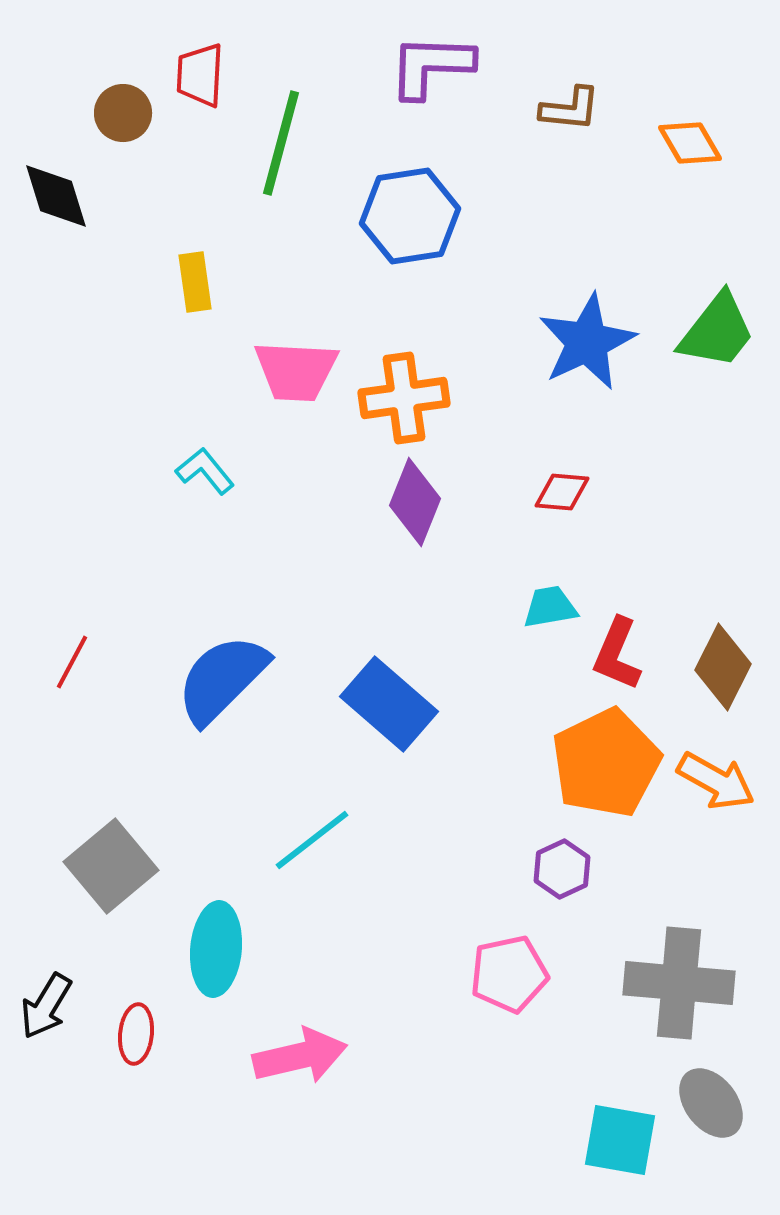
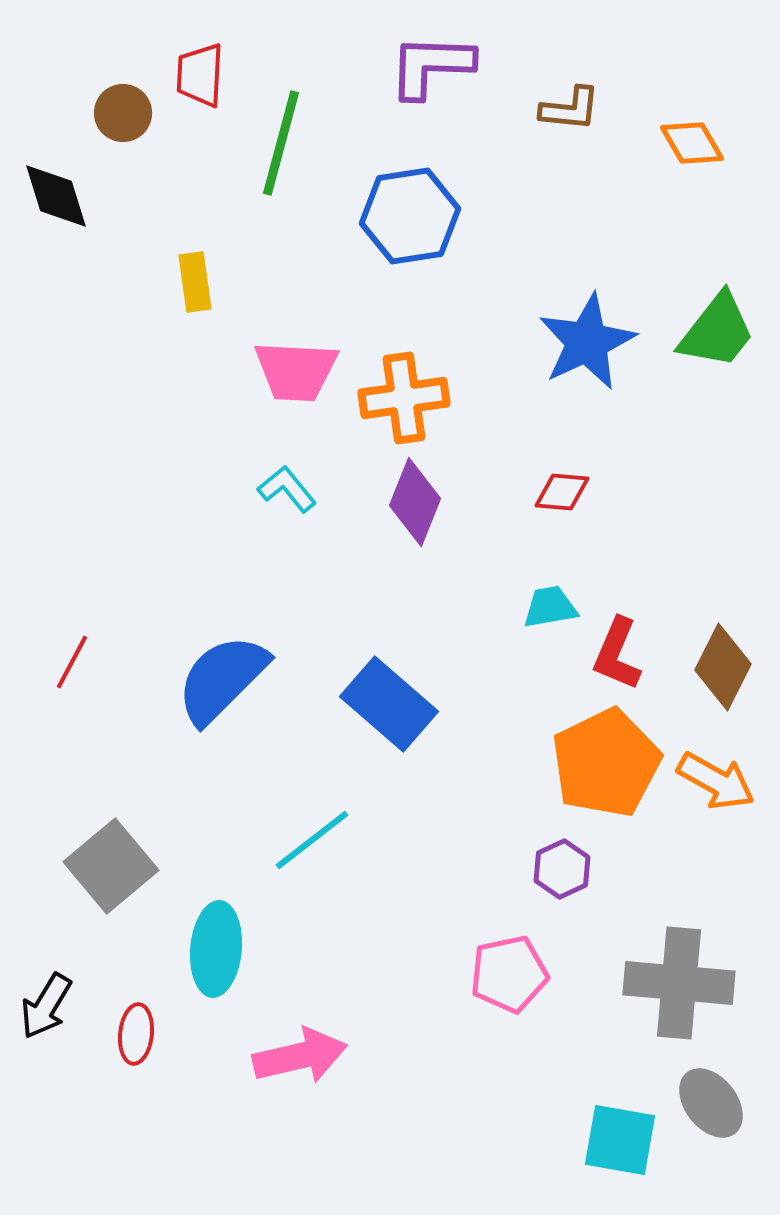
orange diamond: moved 2 px right
cyan L-shape: moved 82 px right, 18 px down
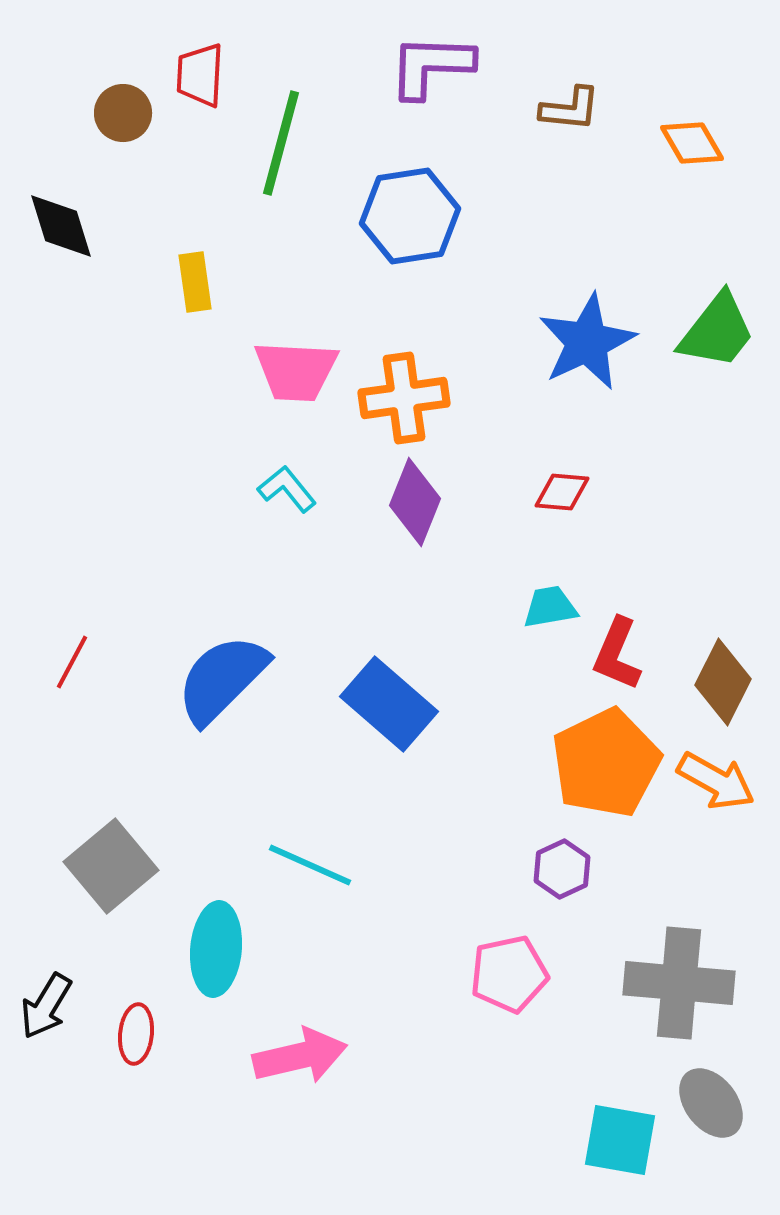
black diamond: moved 5 px right, 30 px down
brown diamond: moved 15 px down
cyan line: moved 2 px left, 25 px down; rotated 62 degrees clockwise
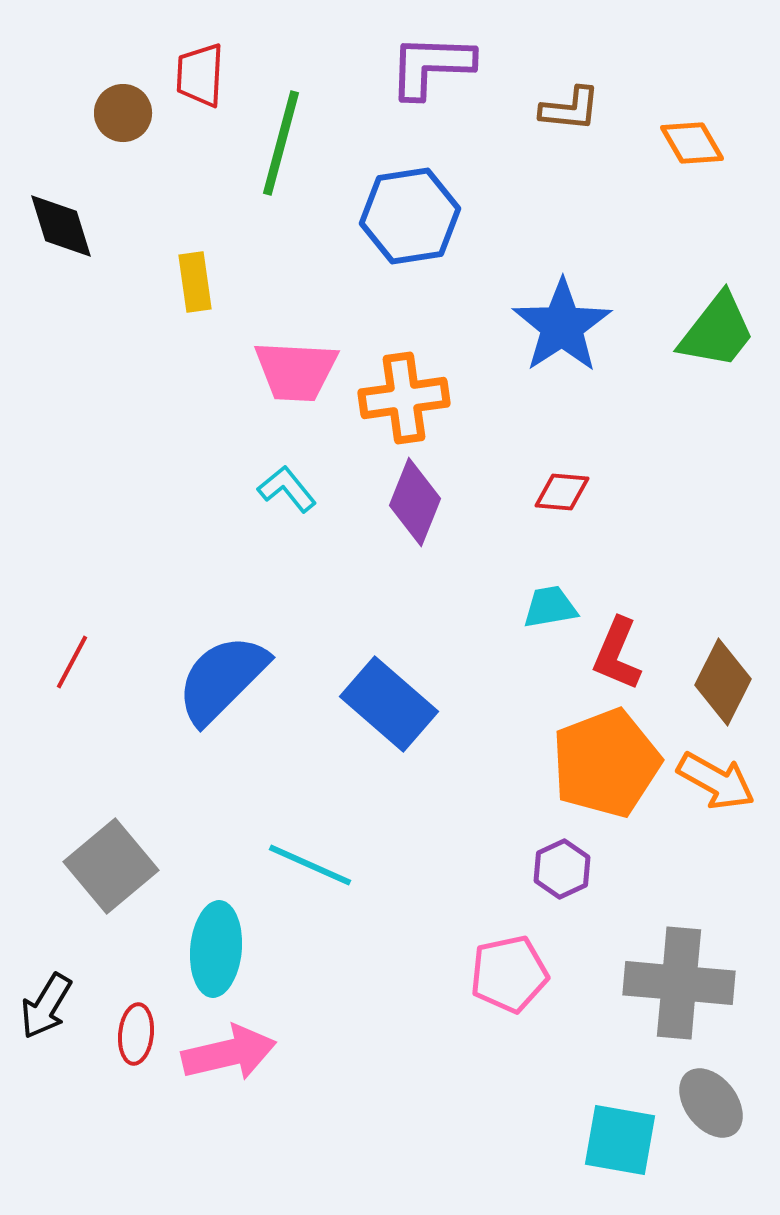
blue star: moved 25 px left, 16 px up; rotated 8 degrees counterclockwise
orange pentagon: rotated 5 degrees clockwise
pink arrow: moved 71 px left, 3 px up
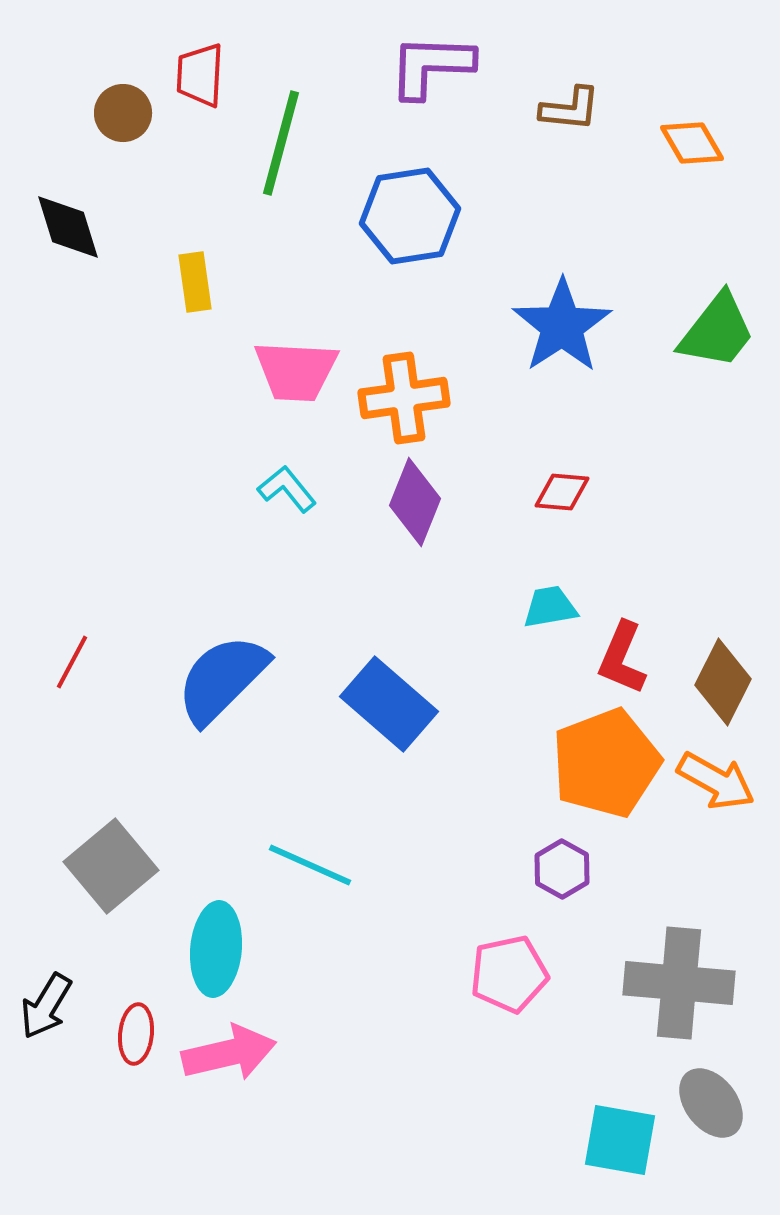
black diamond: moved 7 px right, 1 px down
red L-shape: moved 5 px right, 4 px down
purple hexagon: rotated 6 degrees counterclockwise
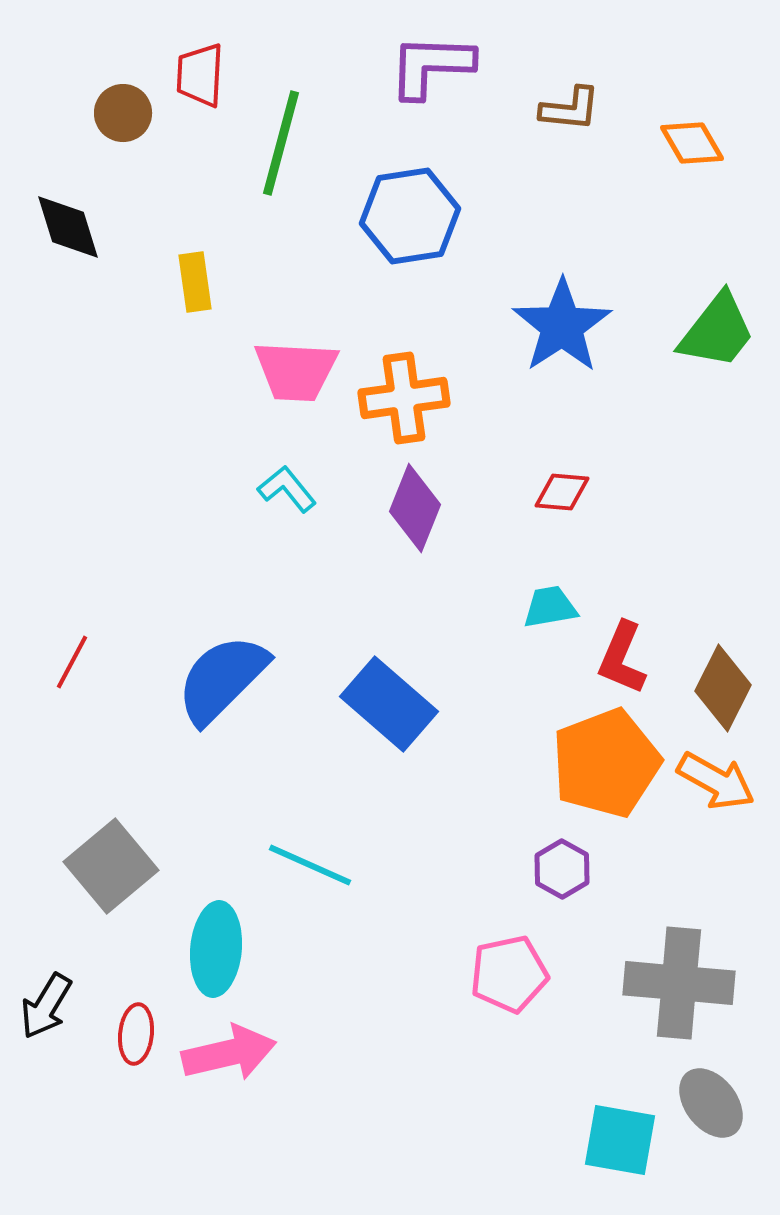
purple diamond: moved 6 px down
brown diamond: moved 6 px down
